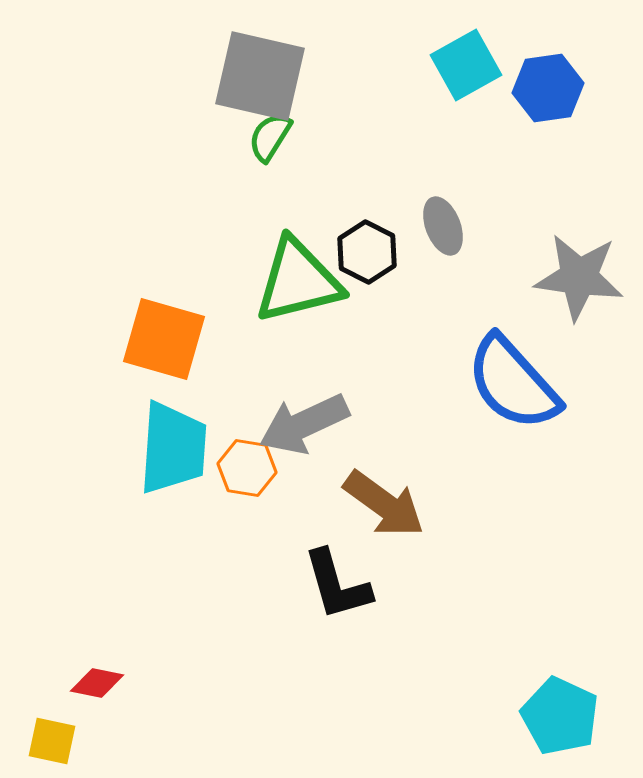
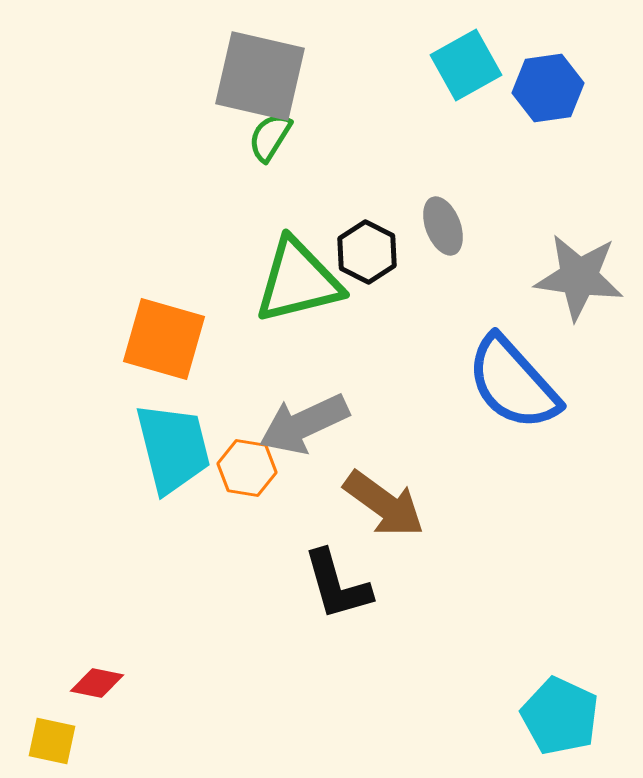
cyan trapezoid: rotated 18 degrees counterclockwise
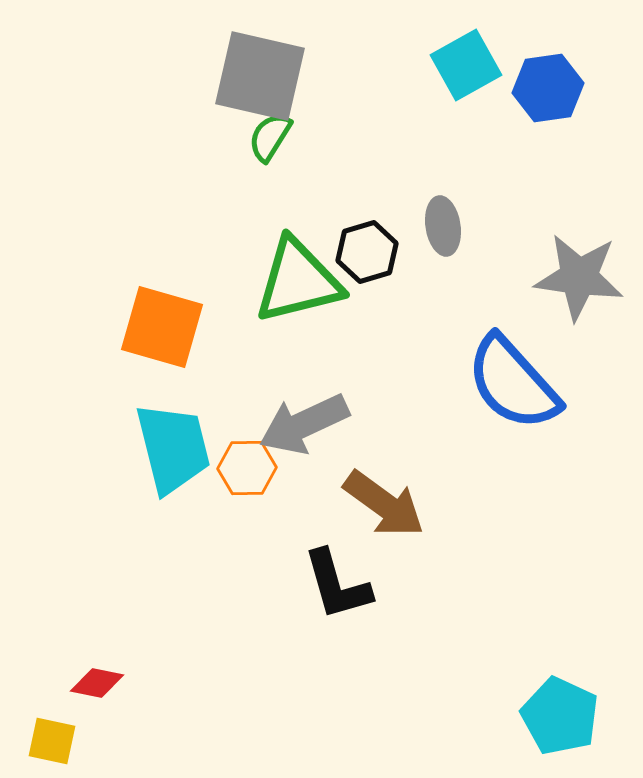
gray ellipse: rotated 12 degrees clockwise
black hexagon: rotated 16 degrees clockwise
orange square: moved 2 px left, 12 px up
orange hexagon: rotated 10 degrees counterclockwise
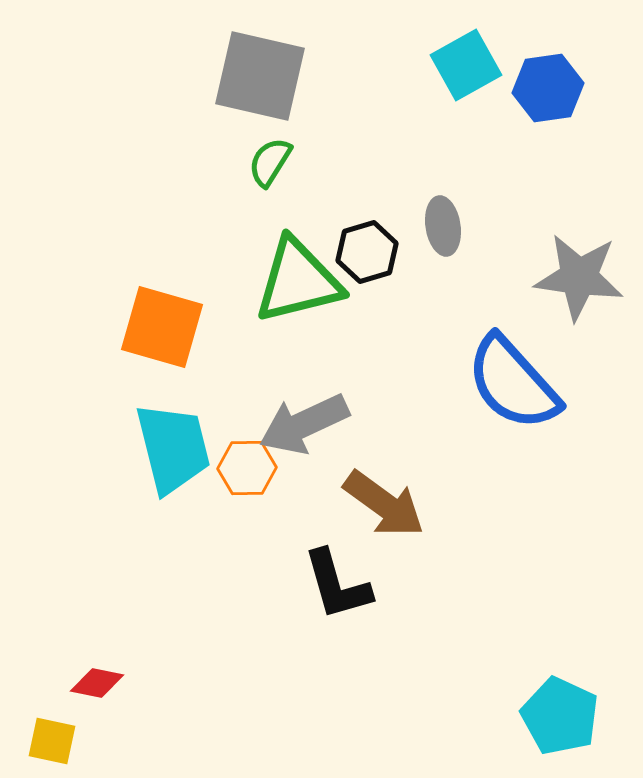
green semicircle: moved 25 px down
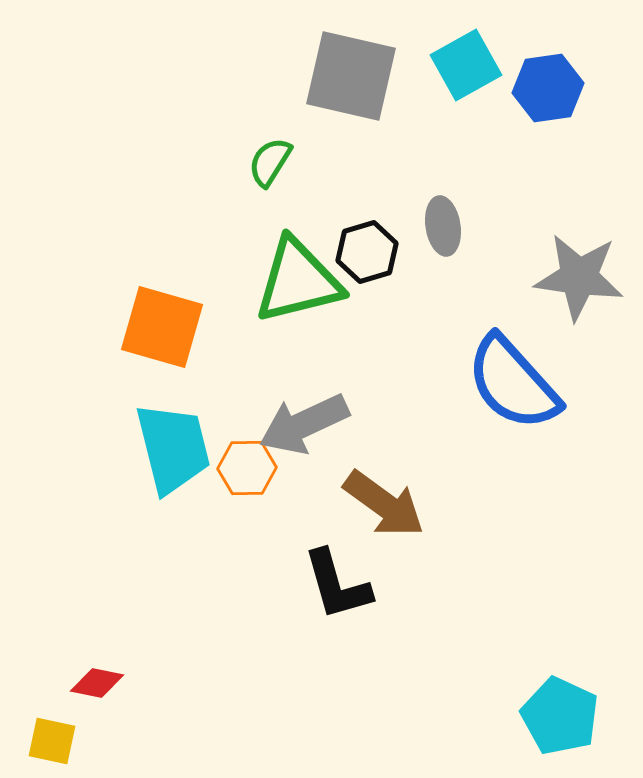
gray square: moved 91 px right
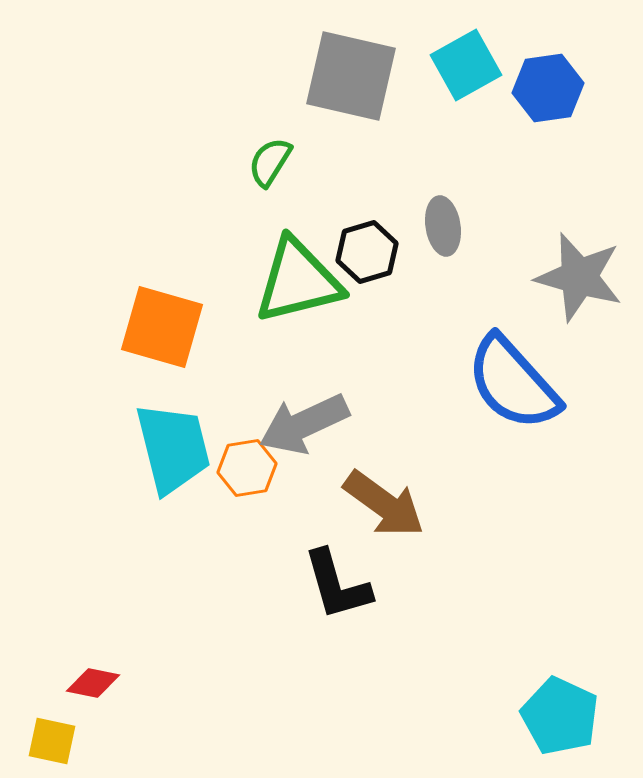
gray star: rotated 8 degrees clockwise
orange hexagon: rotated 8 degrees counterclockwise
red diamond: moved 4 px left
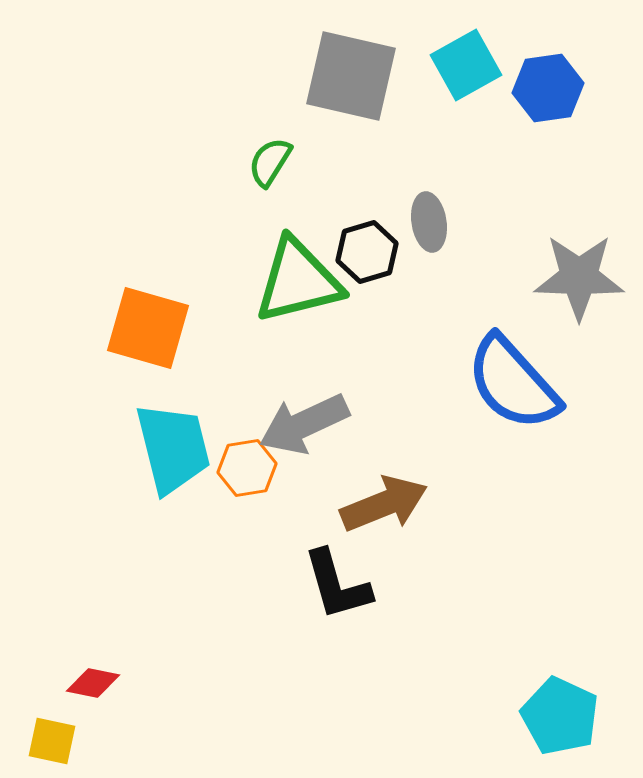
gray ellipse: moved 14 px left, 4 px up
gray star: rotated 14 degrees counterclockwise
orange square: moved 14 px left, 1 px down
brown arrow: rotated 58 degrees counterclockwise
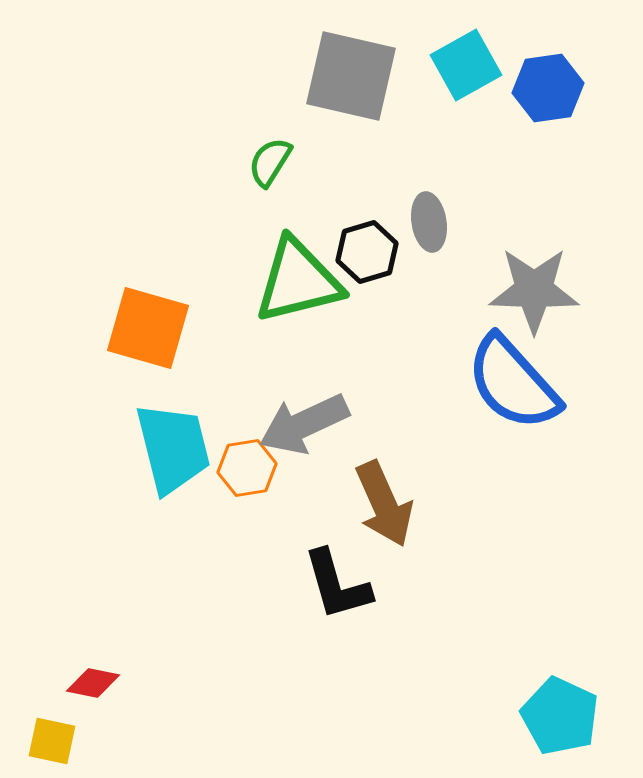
gray star: moved 45 px left, 13 px down
brown arrow: rotated 88 degrees clockwise
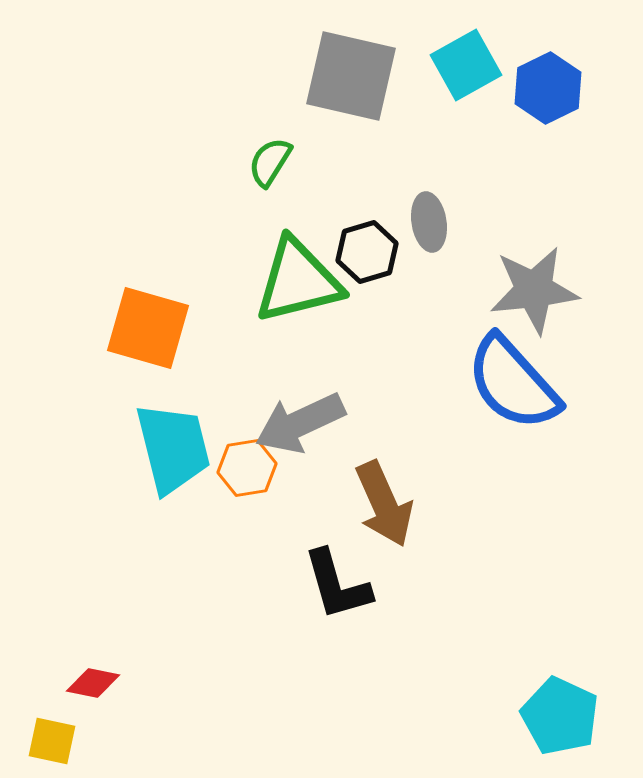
blue hexagon: rotated 18 degrees counterclockwise
gray star: rotated 8 degrees counterclockwise
gray arrow: moved 4 px left, 1 px up
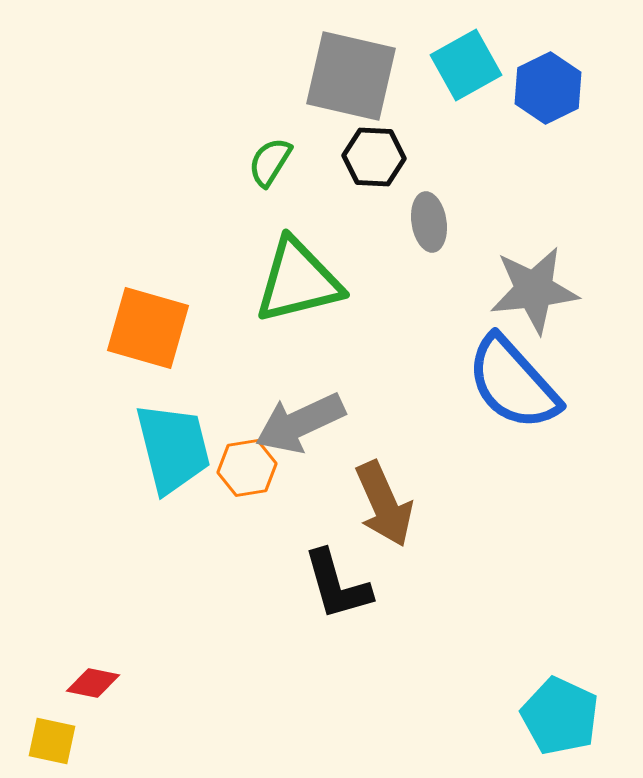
black hexagon: moved 7 px right, 95 px up; rotated 20 degrees clockwise
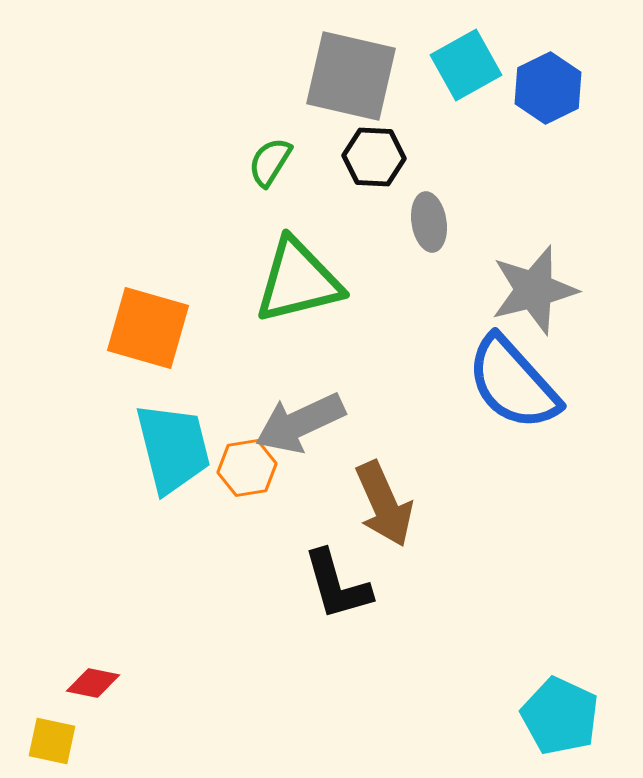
gray star: rotated 8 degrees counterclockwise
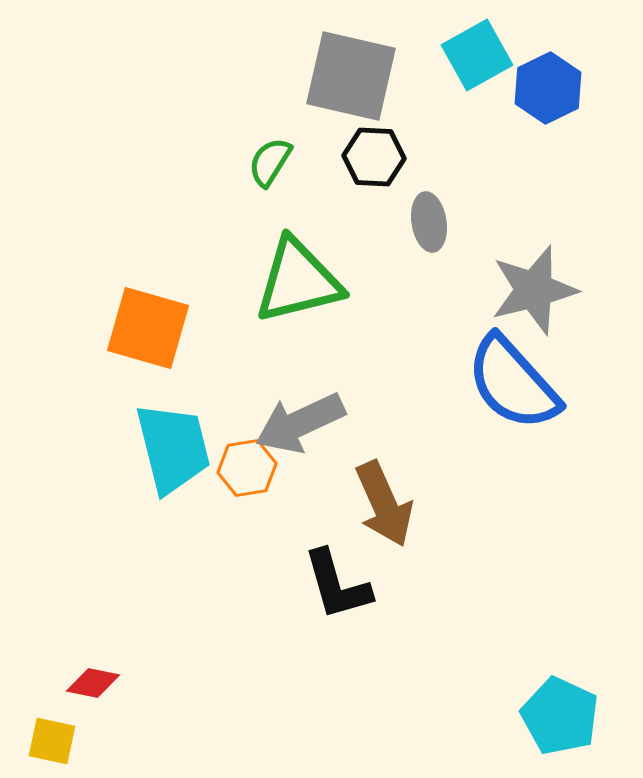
cyan square: moved 11 px right, 10 px up
